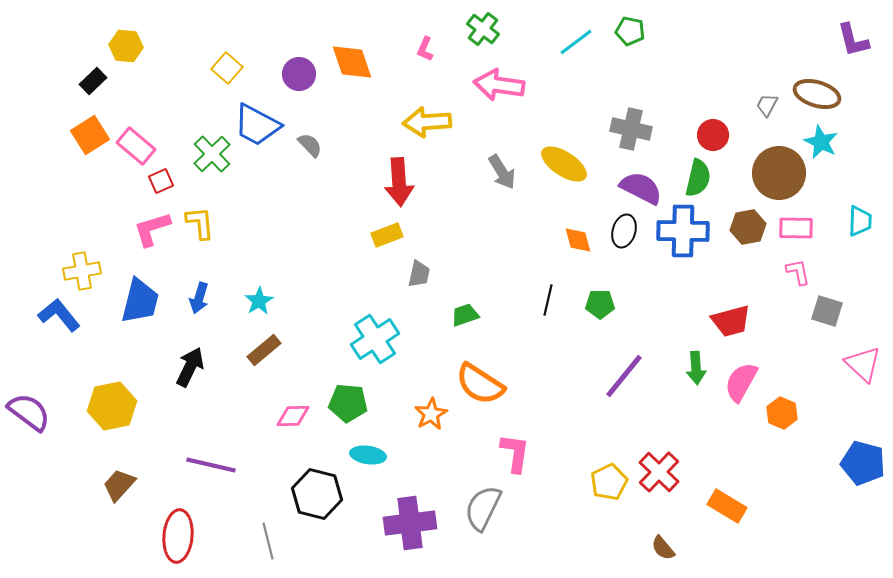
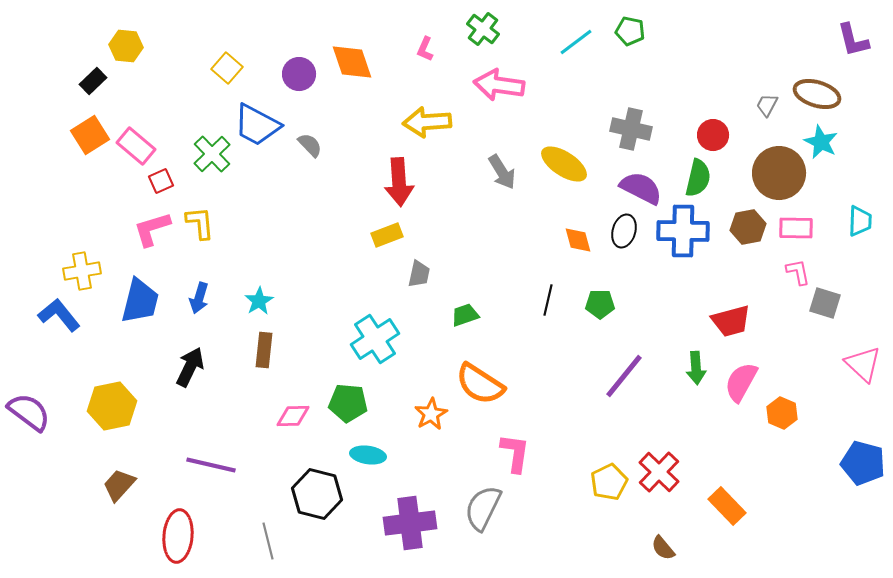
gray square at (827, 311): moved 2 px left, 8 px up
brown rectangle at (264, 350): rotated 44 degrees counterclockwise
orange rectangle at (727, 506): rotated 15 degrees clockwise
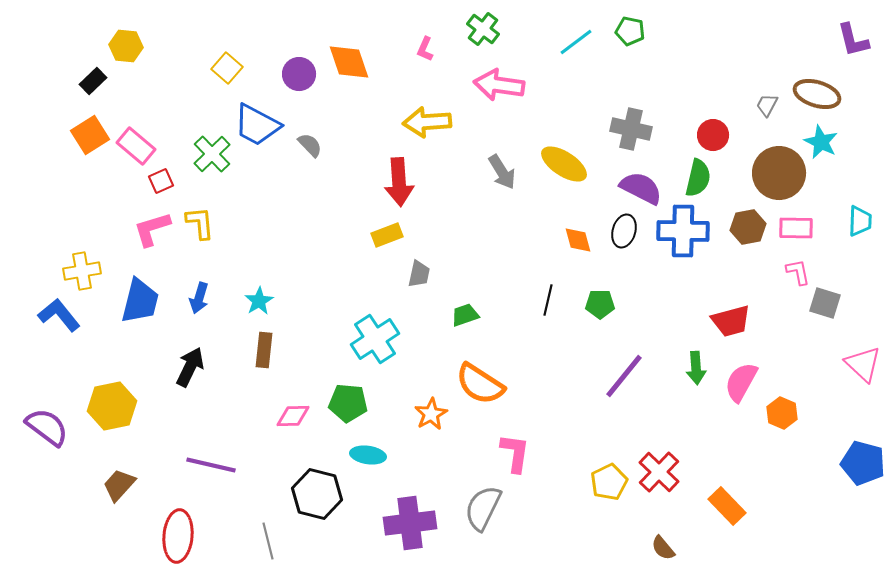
orange diamond at (352, 62): moved 3 px left
purple semicircle at (29, 412): moved 18 px right, 15 px down
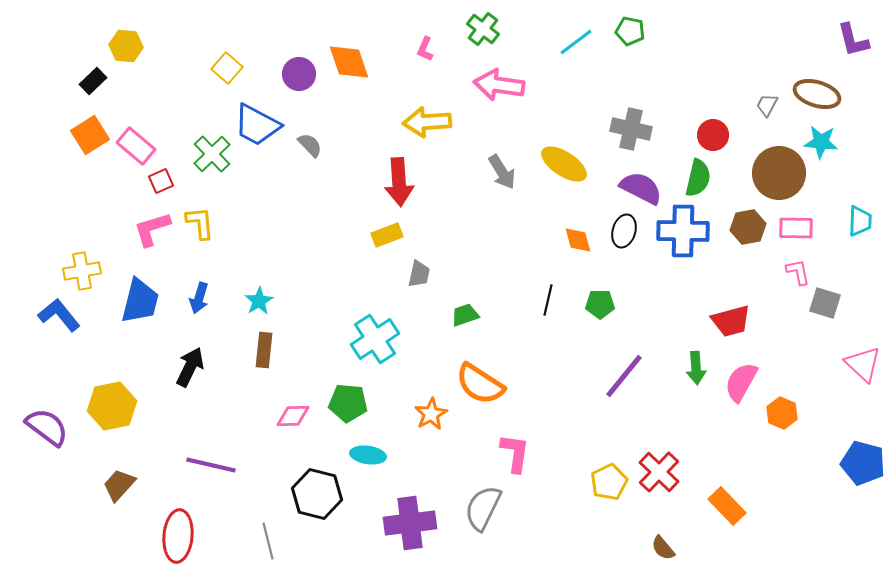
cyan star at (821, 142): rotated 20 degrees counterclockwise
